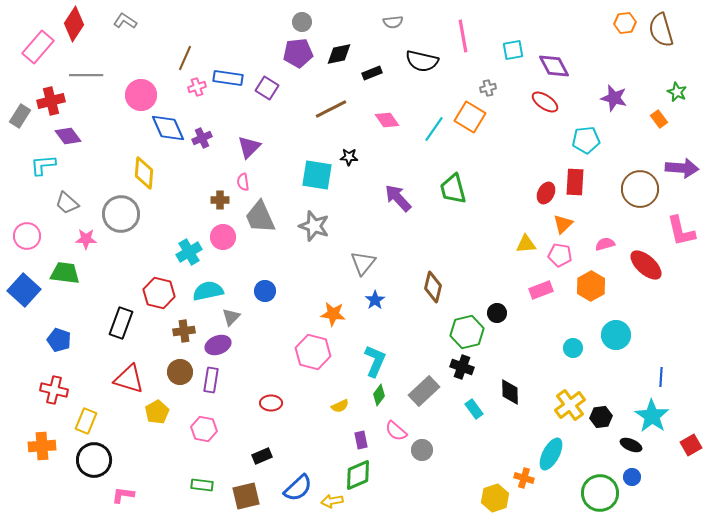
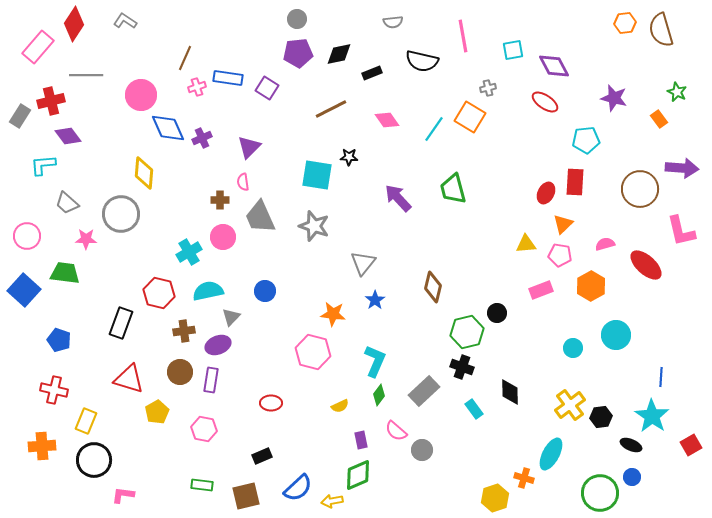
gray circle at (302, 22): moved 5 px left, 3 px up
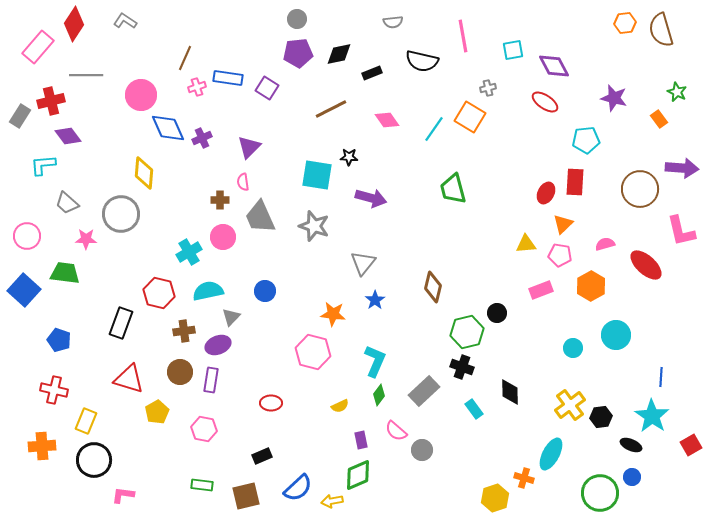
purple arrow at (398, 198): moved 27 px left; rotated 148 degrees clockwise
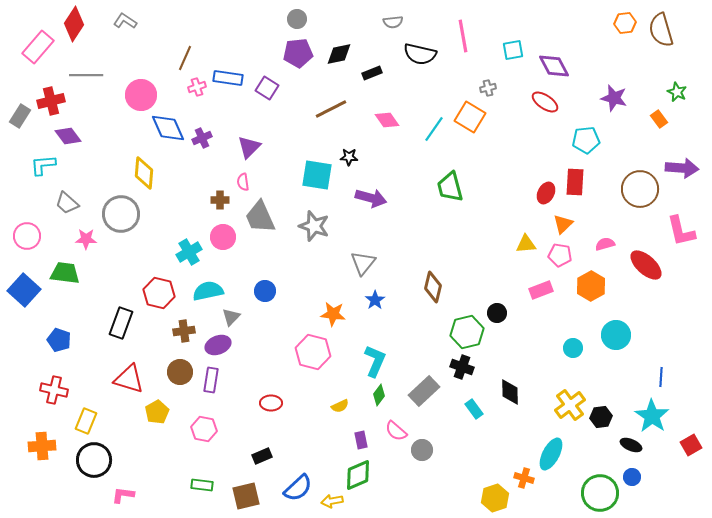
black semicircle at (422, 61): moved 2 px left, 7 px up
green trapezoid at (453, 189): moved 3 px left, 2 px up
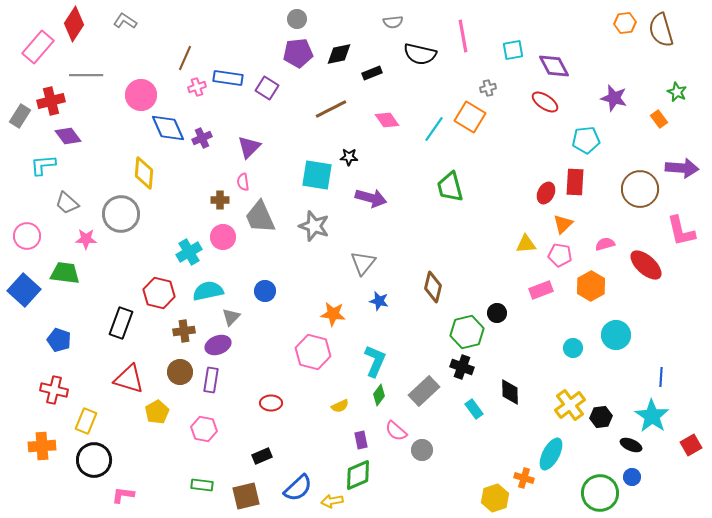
blue star at (375, 300): moved 4 px right, 1 px down; rotated 24 degrees counterclockwise
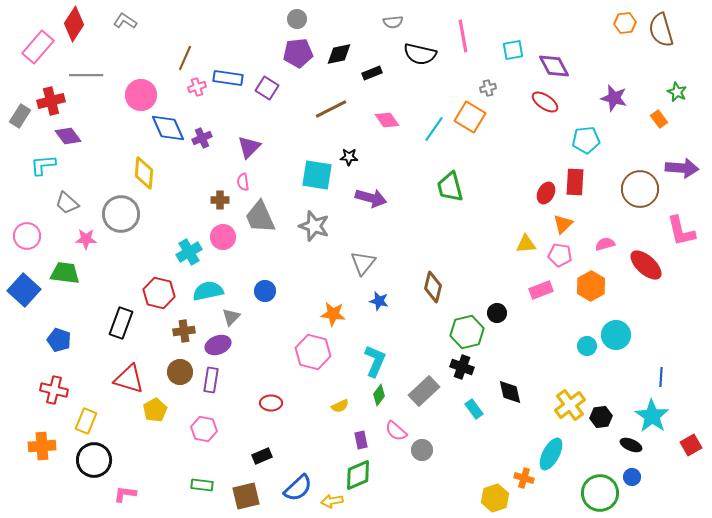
cyan circle at (573, 348): moved 14 px right, 2 px up
black diamond at (510, 392): rotated 12 degrees counterclockwise
yellow pentagon at (157, 412): moved 2 px left, 2 px up
pink L-shape at (123, 495): moved 2 px right, 1 px up
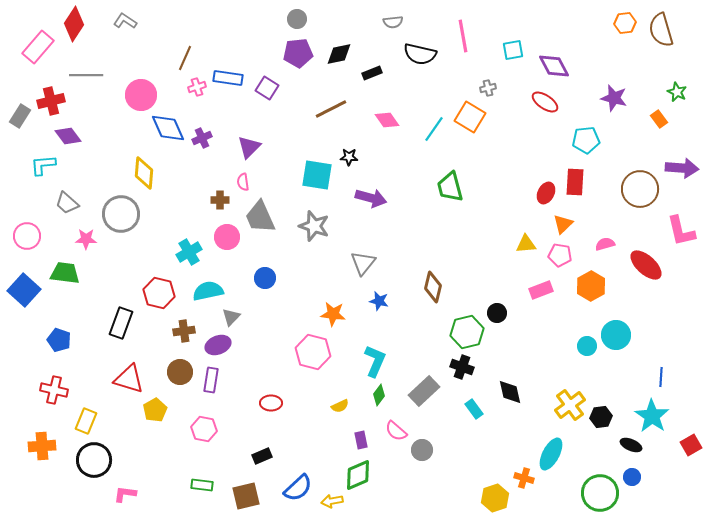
pink circle at (223, 237): moved 4 px right
blue circle at (265, 291): moved 13 px up
